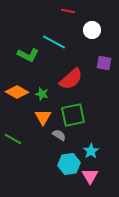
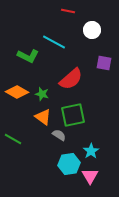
green L-shape: moved 1 px down
orange triangle: rotated 24 degrees counterclockwise
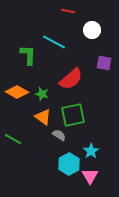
green L-shape: moved 1 px up; rotated 115 degrees counterclockwise
cyan hexagon: rotated 20 degrees counterclockwise
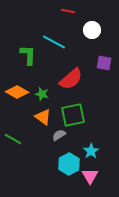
gray semicircle: rotated 64 degrees counterclockwise
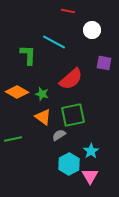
green line: rotated 42 degrees counterclockwise
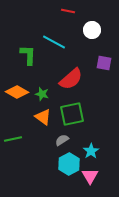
green square: moved 1 px left, 1 px up
gray semicircle: moved 3 px right, 5 px down
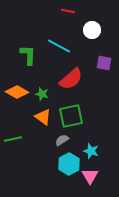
cyan line: moved 5 px right, 4 px down
green square: moved 1 px left, 2 px down
cyan star: rotated 21 degrees counterclockwise
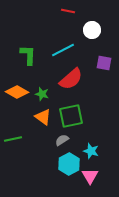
cyan line: moved 4 px right, 4 px down; rotated 55 degrees counterclockwise
